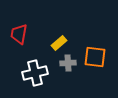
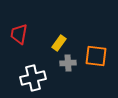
yellow rectangle: rotated 14 degrees counterclockwise
orange square: moved 1 px right, 1 px up
white cross: moved 2 px left, 5 px down
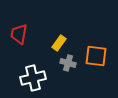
gray cross: rotated 21 degrees clockwise
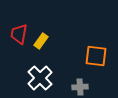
yellow rectangle: moved 18 px left, 2 px up
gray cross: moved 12 px right, 24 px down; rotated 21 degrees counterclockwise
white cross: moved 7 px right; rotated 30 degrees counterclockwise
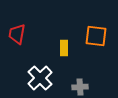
red trapezoid: moved 2 px left
yellow rectangle: moved 23 px right, 7 px down; rotated 35 degrees counterclockwise
orange square: moved 20 px up
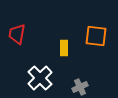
gray cross: rotated 21 degrees counterclockwise
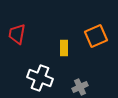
orange square: rotated 30 degrees counterclockwise
white cross: rotated 25 degrees counterclockwise
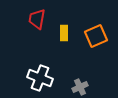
red trapezoid: moved 20 px right, 15 px up
yellow rectangle: moved 15 px up
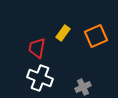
red trapezoid: moved 29 px down
yellow rectangle: moved 1 px left; rotated 35 degrees clockwise
gray cross: moved 3 px right
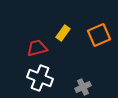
orange square: moved 3 px right, 1 px up
red trapezoid: rotated 65 degrees clockwise
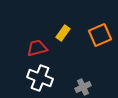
orange square: moved 1 px right
